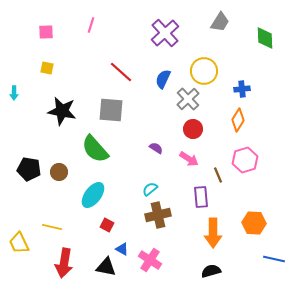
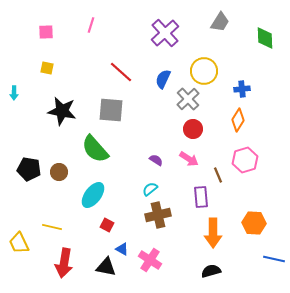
purple semicircle: moved 12 px down
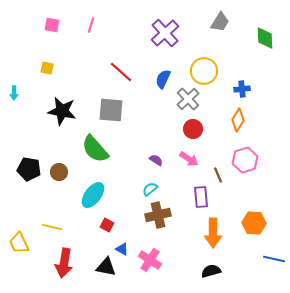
pink square: moved 6 px right, 7 px up; rotated 14 degrees clockwise
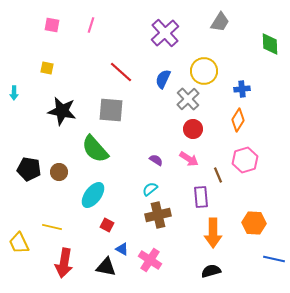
green diamond: moved 5 px right, 6 px down
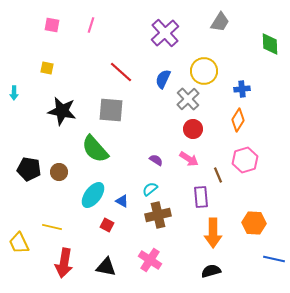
blue triangle: moved 48 px up
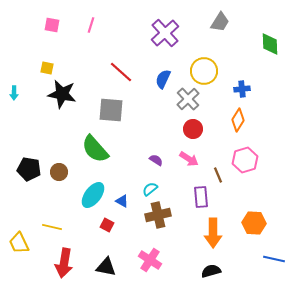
black star: moved 17 px up
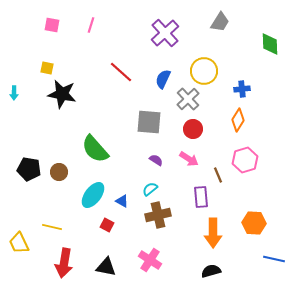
gray square: moved 38 px right, 12 px down
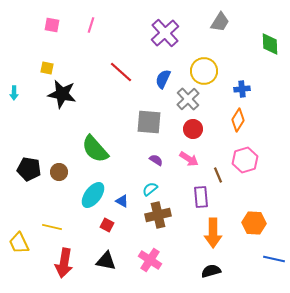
black triangle: moved 6 px up
